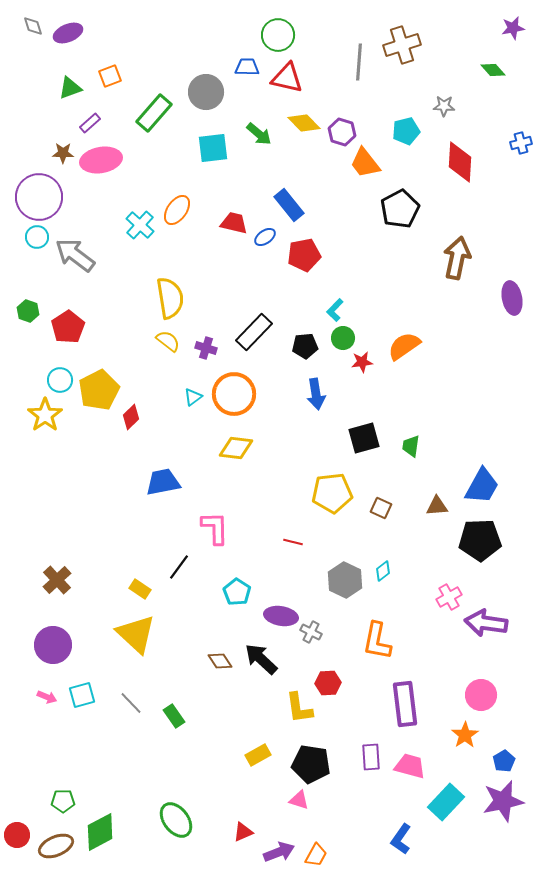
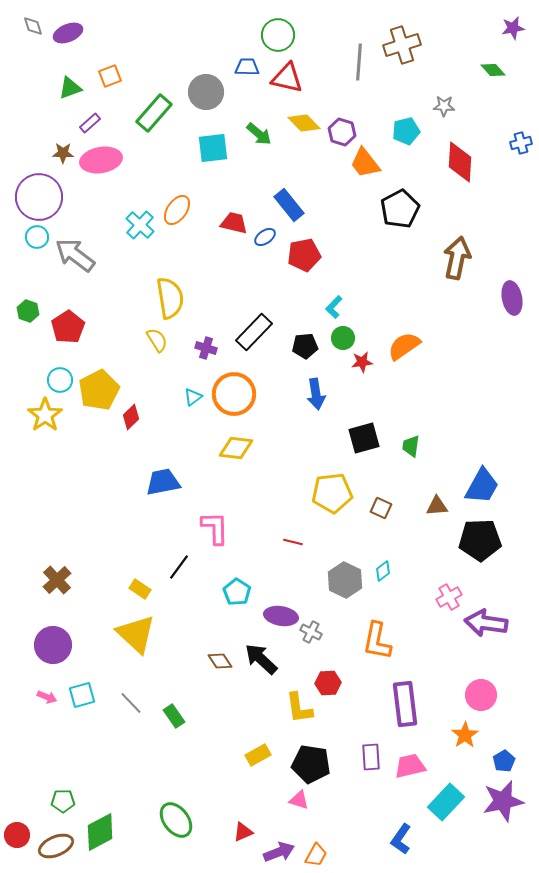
cyan L-shape at (335, 310): moved 1 px left, 3 px up
yellow semicircle at (168, 341): moved 11 px left, 1 px up; rotated 20 degrees clockwise
pink trapezoid at (410, 766): rotated 28 degrees counterclockwise
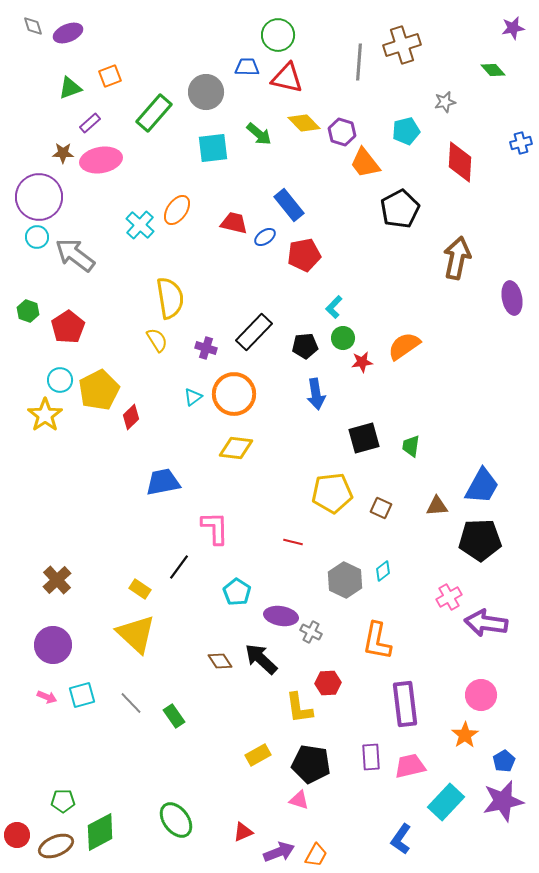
gray star at (444, 106): moved 1 px right, 4 px up; rotated 15 degrees counterclockwise
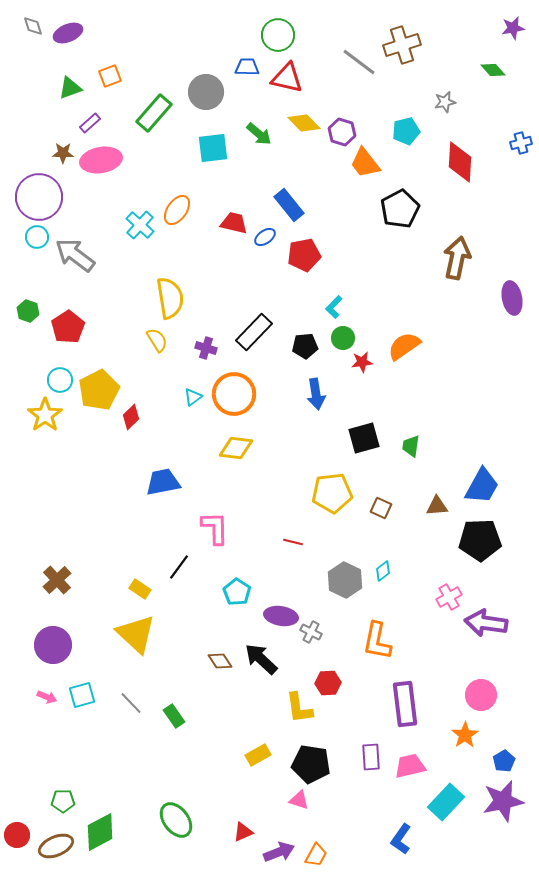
gray line at (359, 62): rotated 57 degrees counterclockwise
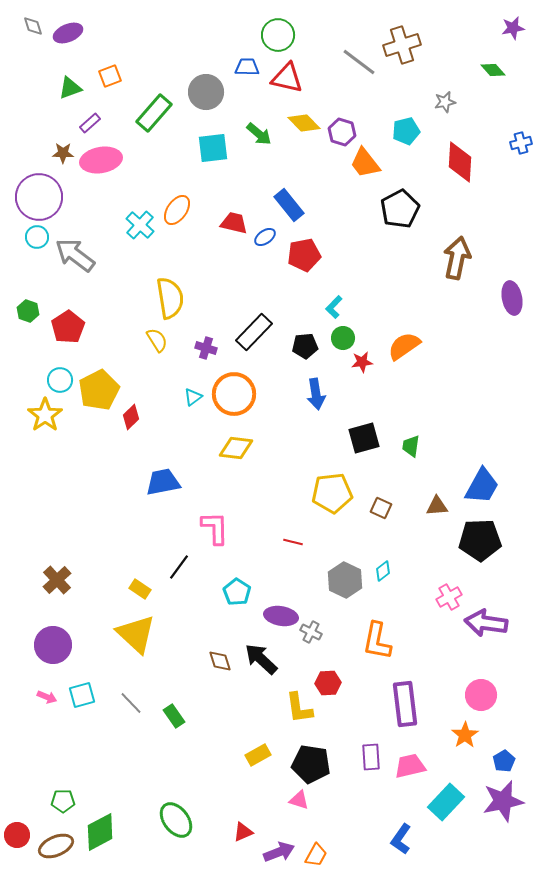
brown diamond at (220, 661): rotated 15 degrees clockwise
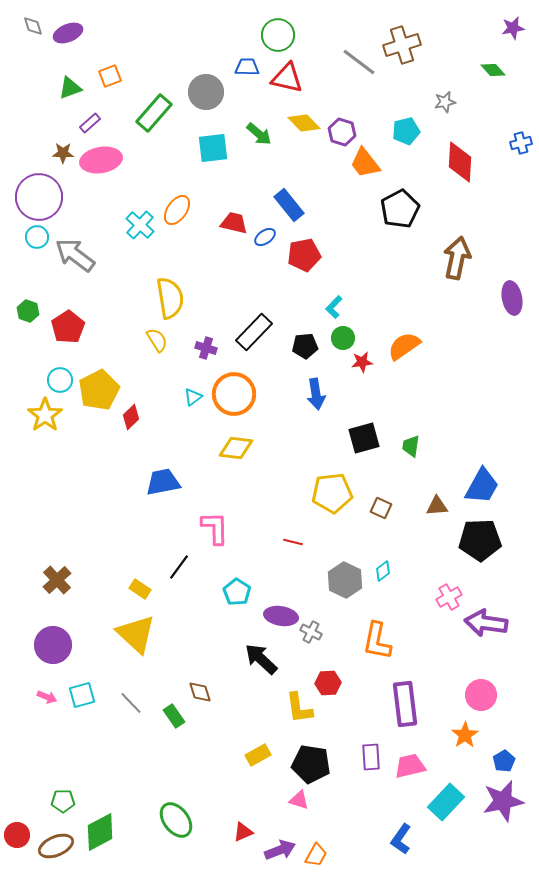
brown diamond at (220, 661): moved 20 px left, 31 px down
purple arrow at (279, 852): moved 1 px right, 2 px up
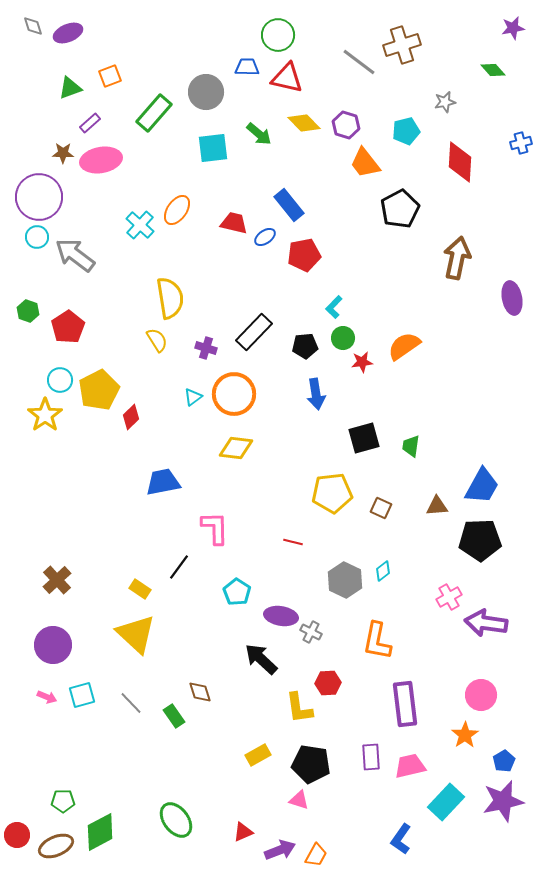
purple hexagon at (342, 132): moved 4 px right, 7 px up
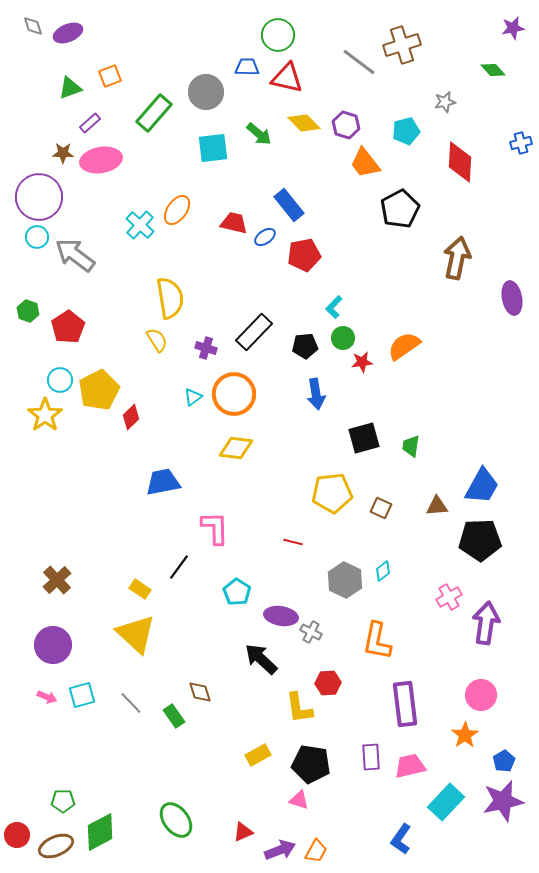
purple arrow at (486, 623): rotated 90 degrees clockwise
orange trapezoid at (316, 855): moved 4 px up
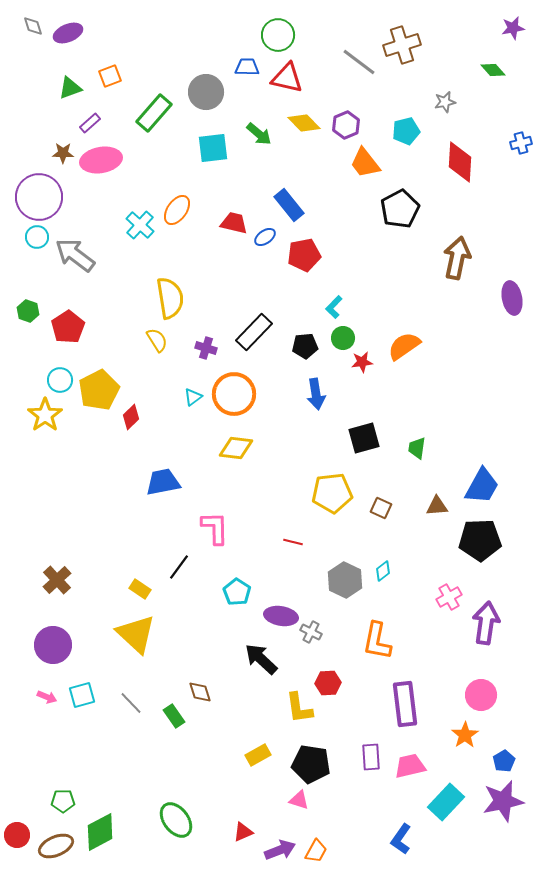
purple hexagon at (346, 125): rotated 20 degrees clockwise
green trapezoid at (411, 446): moved 6 px right, 2 px down
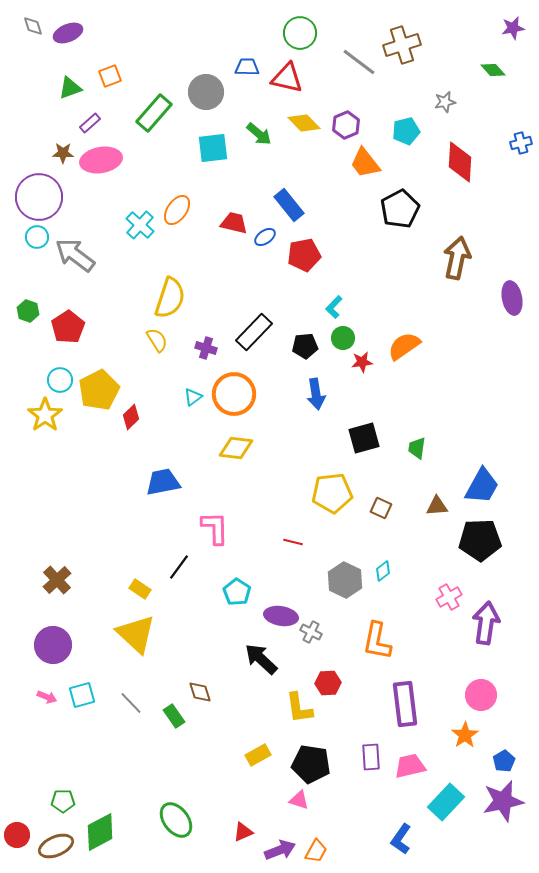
green circle at (278, 35): moved 22 px right, 2 px up
yellow semicircle at (170, 298): rotated 27 degrees clockwise
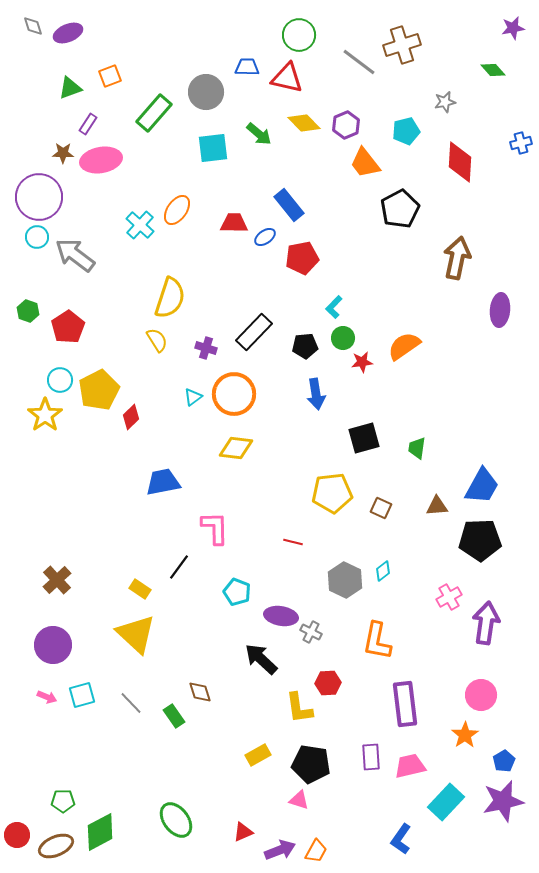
green circle at (300, 33): moved 1 px left, 2 px down
purple rectangle at (90, 123): moved 2 px left, 1 px down; rotated 15 degrees counterclockwise
red trapezoid at (234, 223): rotated 12 degrees counterclockwise
red pentagon at (304, 255): moved 2 px left, 3 px down
purple ellipse at (512, 298): moved 12 px left, 12 px down; rotated 16 degrees clockwise
cyan pentagon at (237, 592): rotated 12 degrees counterclockwise
